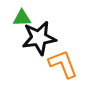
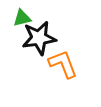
green triangle: rotated 12 degrees counterclockwise
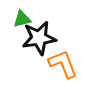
green triangle: moved 1 px down
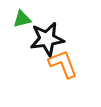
black star: moved 8 px right, 1 px down
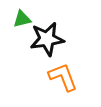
orange L-shape: moved 13 px down
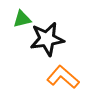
orange L-shape: rotated 28 degrees counterclockwise
